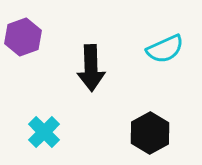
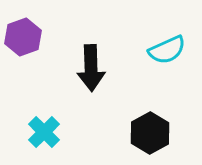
cyan semicircle: moved 2 px right, 1 px down
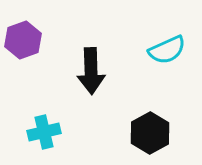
purple hexagon: moved 3 px down
black arrow: moved 3 px down
cyan cross: rotated 32 degrees clockwise
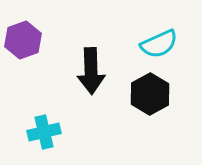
cyan semicircle: moved 8 px left, 6 px up
black hexagon: moved 39 px up
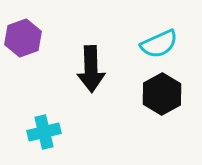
purple hexagon: moved 2 px up
black arrow: moved 2 px up
black hexagon: moved 12 px right
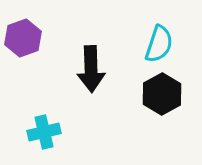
cyan semicircle: rotated 48 degrees counterclockwise
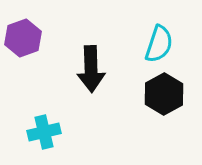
black hexagon: moved 2 px right
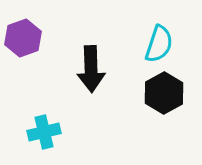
black hexagon: moved 1 px up
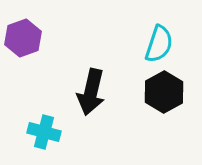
black arrow: moved 23 px down; rotated 15 degrees clockwise
black hexagon: moved 1 px up
cyan cross: rotated 28 degrees clockwise
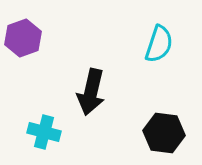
black hexagon: moved 41 px down; rotated 24 degrees counterclockwise
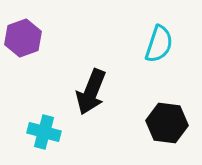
black arrow: rotated 9 degrees clockwise
black hexagon: moved 3 px right, 10 px up
